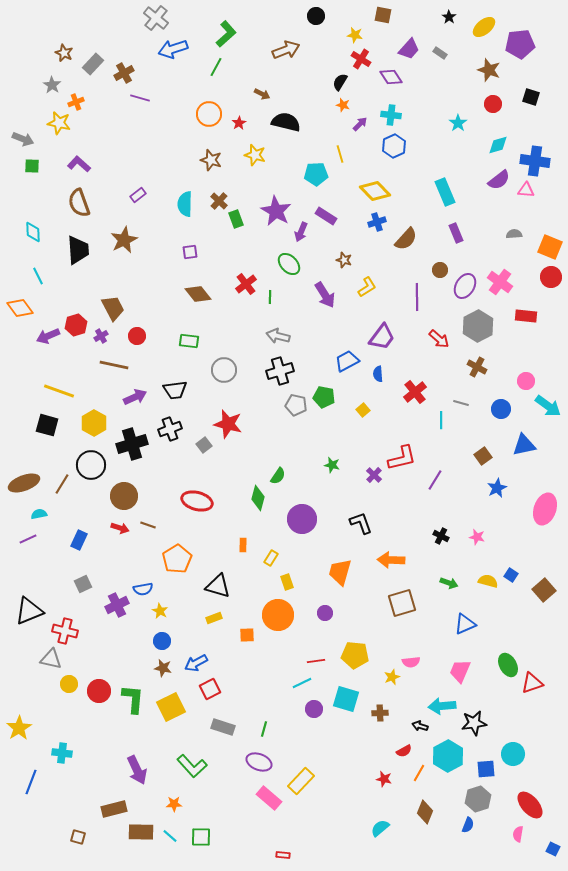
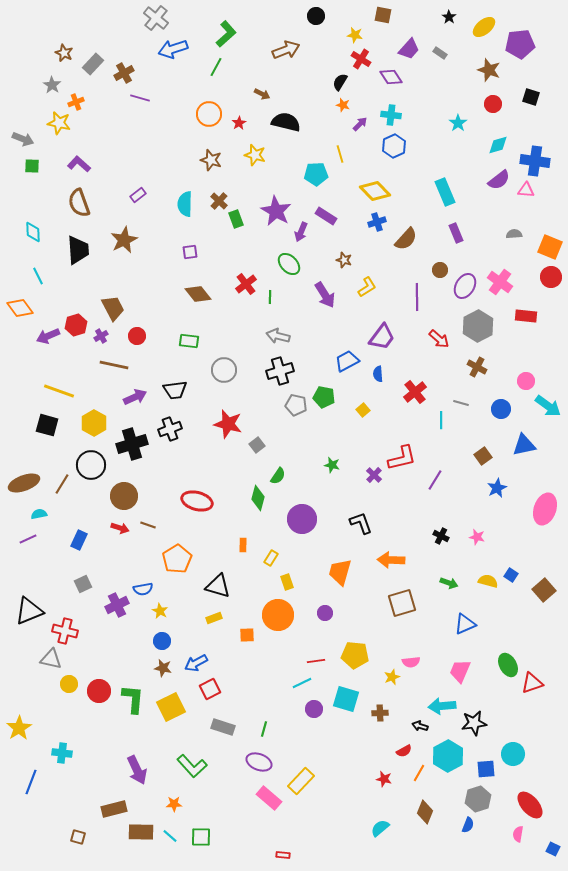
gray square at (204, 445): moved 53 px right
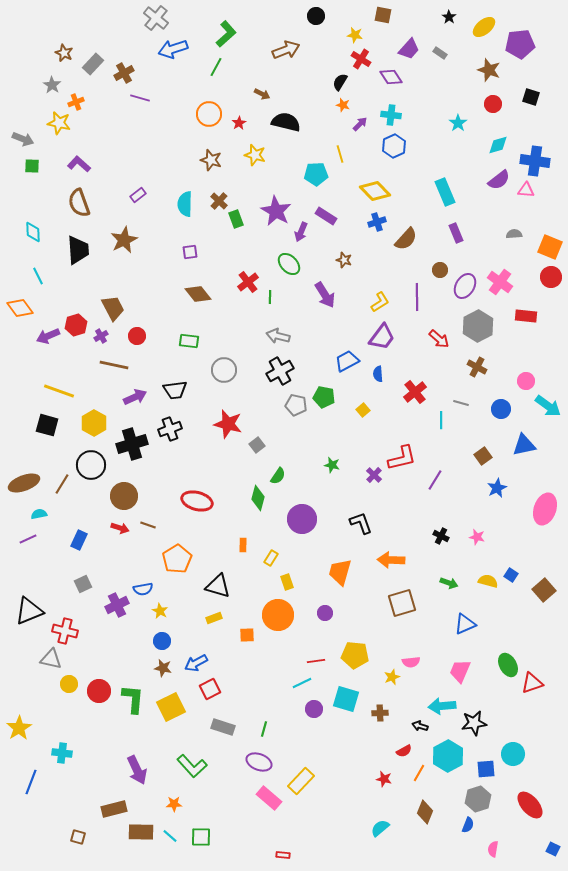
red cross at (246, 284): moved 2 px right, 2 px up
yellow L-shape at (367, 287): moved 13 px right, 15 px down
black cross at (280, 371): rotated 12 degrees counterclockwise
pink semicircle at (518, 834): moved 25 px left, 15 px down
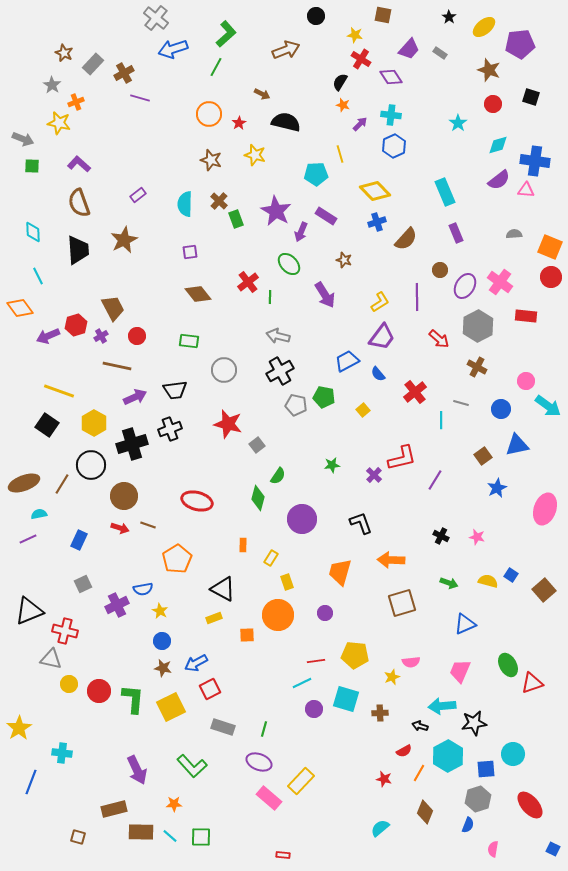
brown line at (114, 365): moved 3 px right, 1 px down
blue semicircle at (378, 374): rotated 35 degrees counterclockwise
black square at (47, 425): rotated 20 degrees clockwise
blue triangle at (524, 445): moved 7 px left
green star at (332, 465): rotated 21 degrees counterclockwise
black triangle at (218, 586): moved 5 px right, 3 px down; rotated 12 degrees clockwise
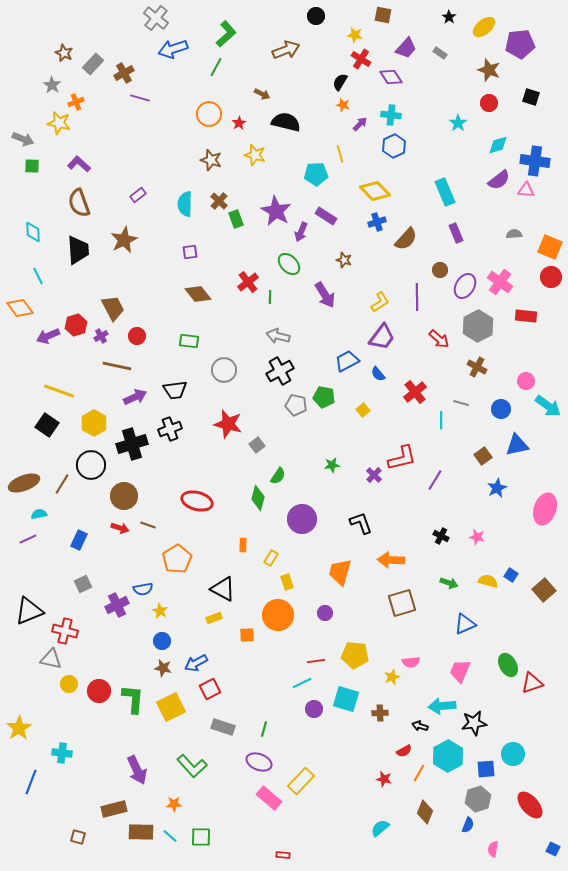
purple trapezoid at (409, 49): moved 3 px left, 1 px up
red circle at (493, 104): moved 4 px left, 1 px up
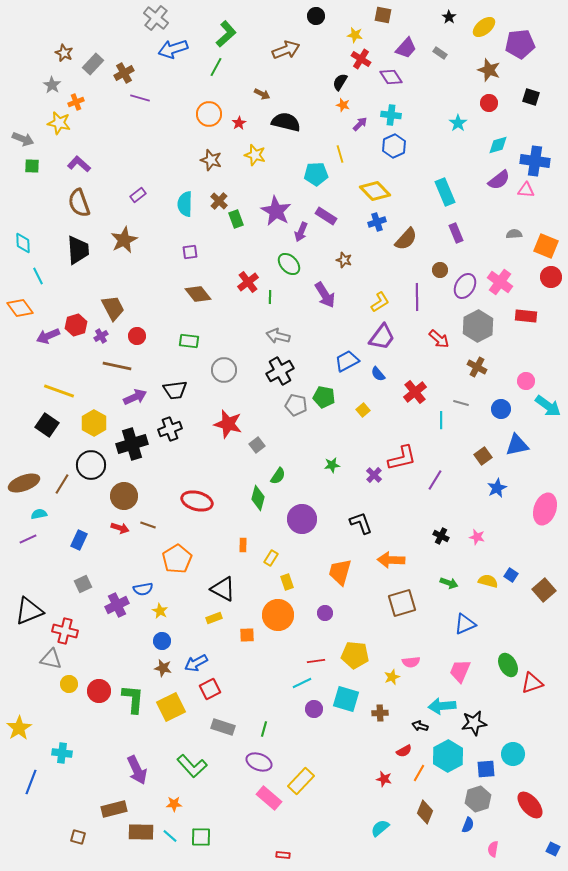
cyan diamond at (33, 232): moved 10 px left, 11 px down
orange square at (550, 247): moved 4 px left, 1 px up
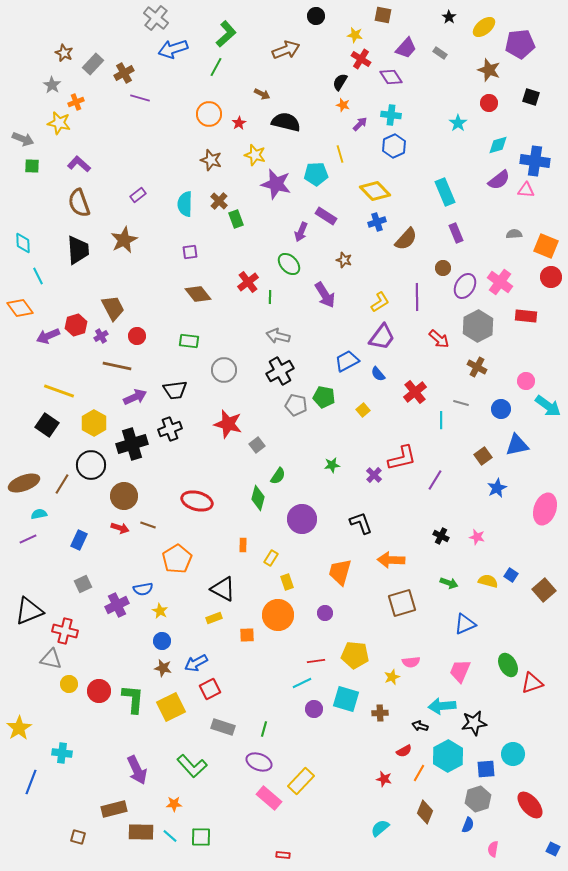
purple star at (276, 211): moved 27 px up; rotated 16 degrees counterclockwise
brown circle at (440, 270): moved 3 px right, 2 px up
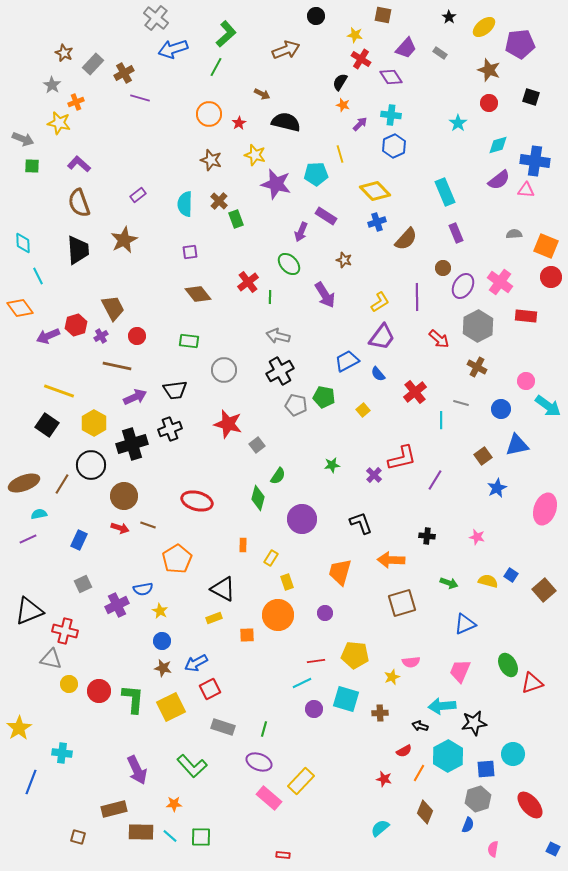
purple ellipse at (465, 286): moved 2 px left
black cross at (441, 536): moved 14 px left; rotated 21 degrees counterclockwise
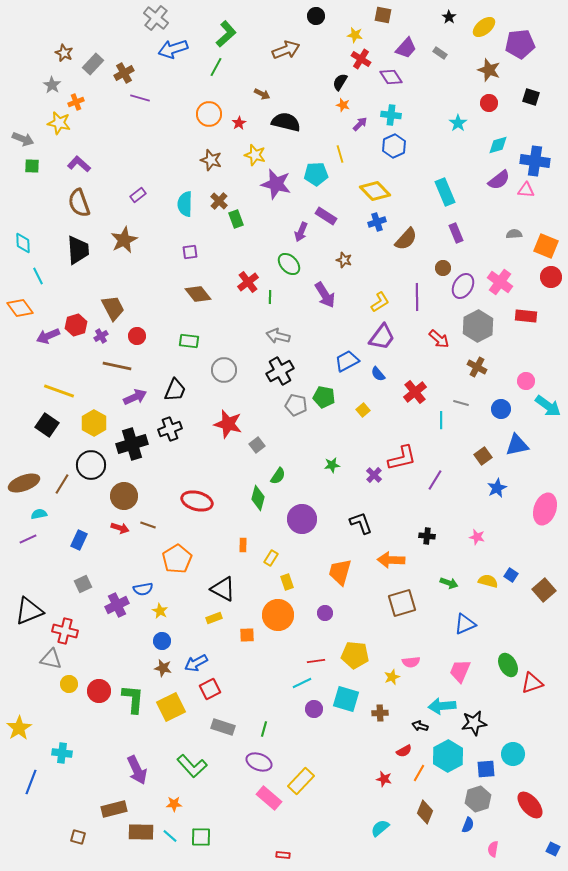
black trapezoid at (175, 390): rotated 60 degrees counterclockwise
